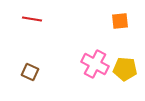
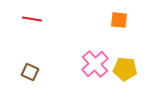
orange square: moved 1 px left, 1 px up; rotated 12 degrees clockwise
pink cross: rotated 20 degrees clockwise
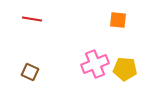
orange square: moved 1 px left
pink cross: rotated 20 degrees clockwise
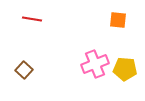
brown square: moved 6 px left, 2 px up; rotated 18 degrees clockwise
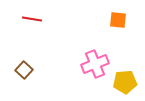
yellow pentagon: moved 13 px down; rotated 10 degrees counterclockwise
